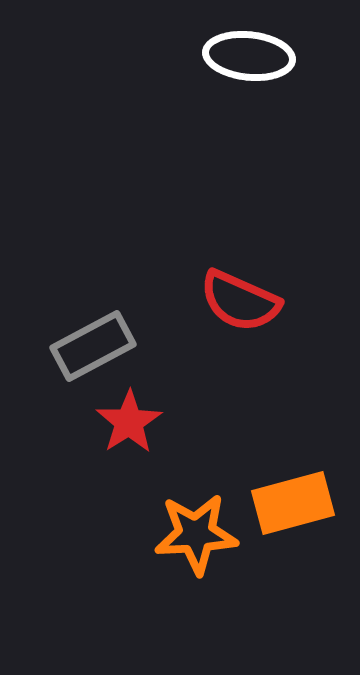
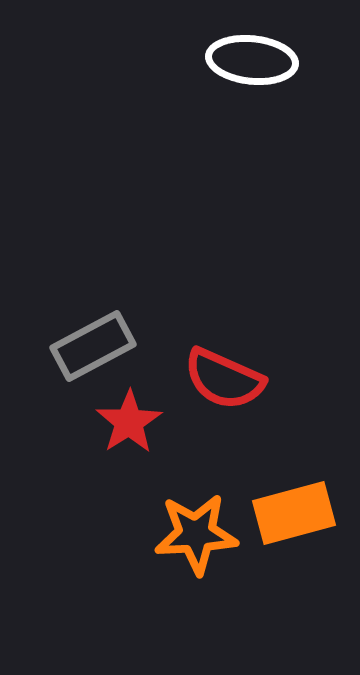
white ellipse: moved 3 px right, 4 px down
red semicircle: moved 16 px left, 78 px down
orange rectangle: moved 1 px right, 10 px down
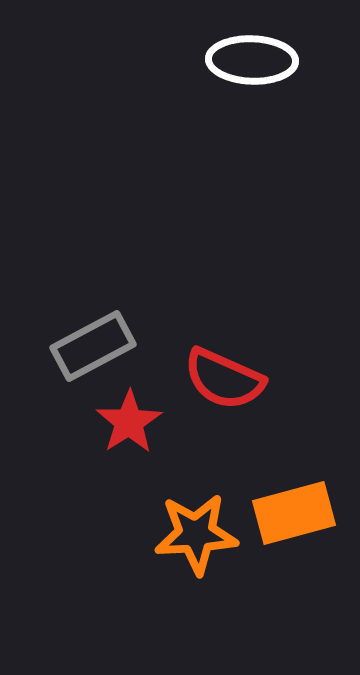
white ellipse: rotated 4 degrees counterclockwise
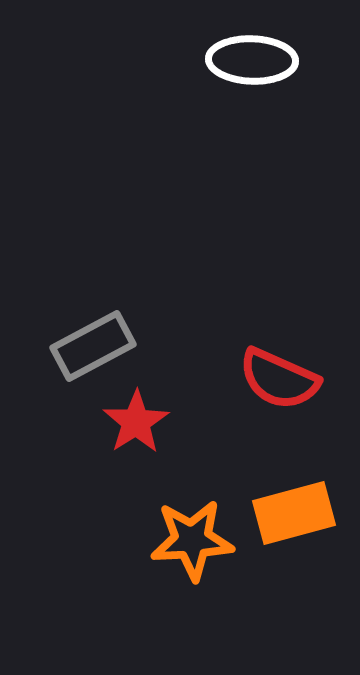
red semicircle: moved 55 px right
red star: moved 7 px right
orange star: moved 4 px left, 6 px down
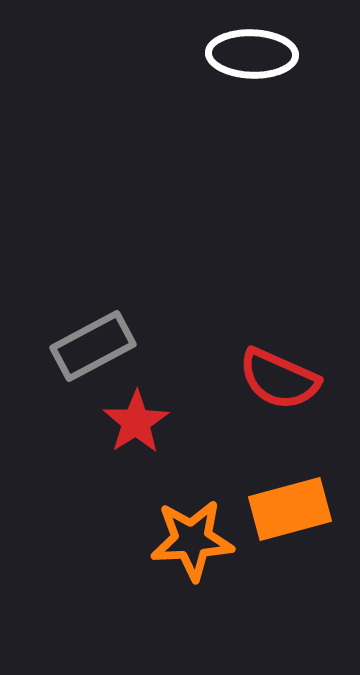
white ellipse: moved 6 px up
orange rectangle: moved 4 px left, 4 px up
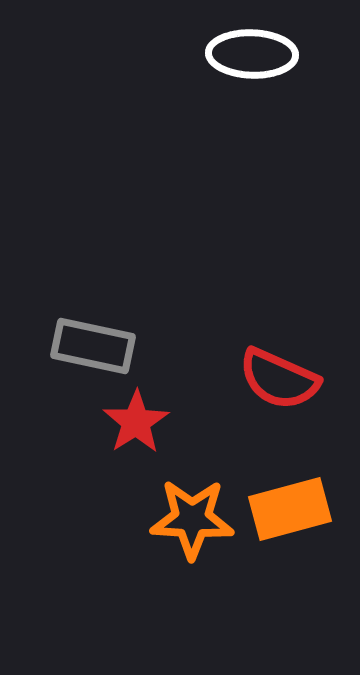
gray rectangle: rotated 40 degrees clockwise
orange star: moved 21 px up; rotated 6 degrees clockwise
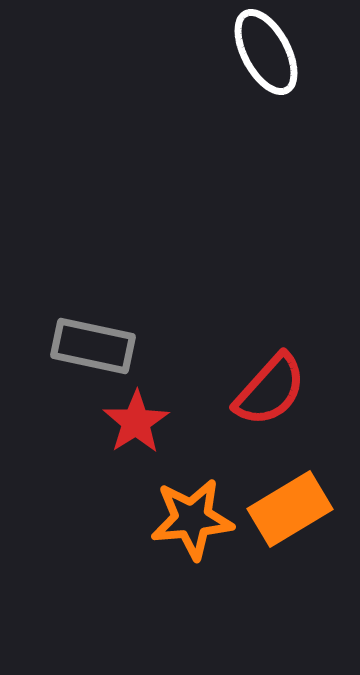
white ellipse: moved 14 px right, 2 px up; rotated 60 degrees clockwise
red semicircle: moved 9 px left, 11 px down; rotated 72 degrees counterclockwise
orange rectangle: rotated 16 degrees counterclockwise
orange star: rotated 8 degrees counterclockwise
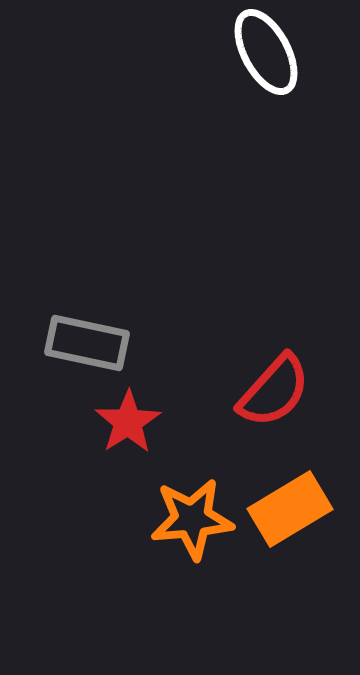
gray rectangle: moved 6 px left, 3 px up
red semicircle: moved 4 px right, 1 px down
red star: moved 8 px left
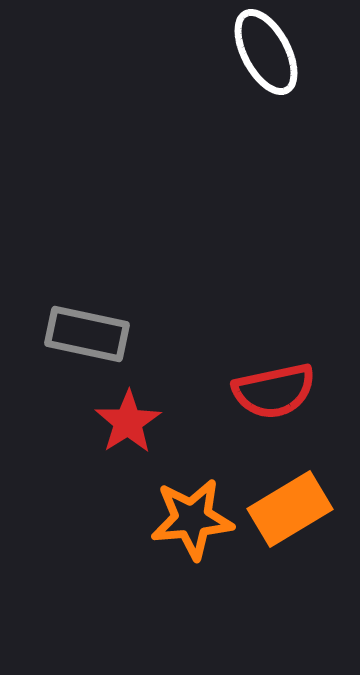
gray rectangle: moved 9 px up
red semicircle: rotated 36 degrees clockwise
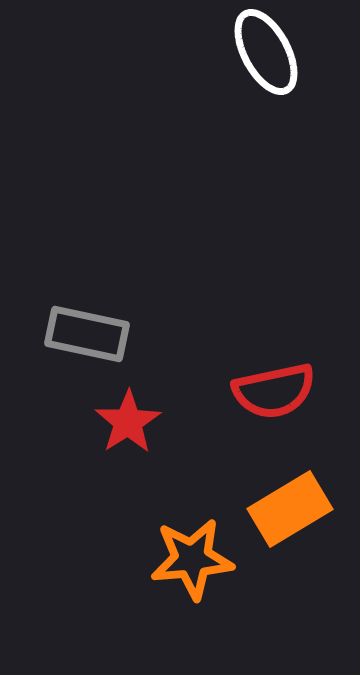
orange star: moved 40 px down
